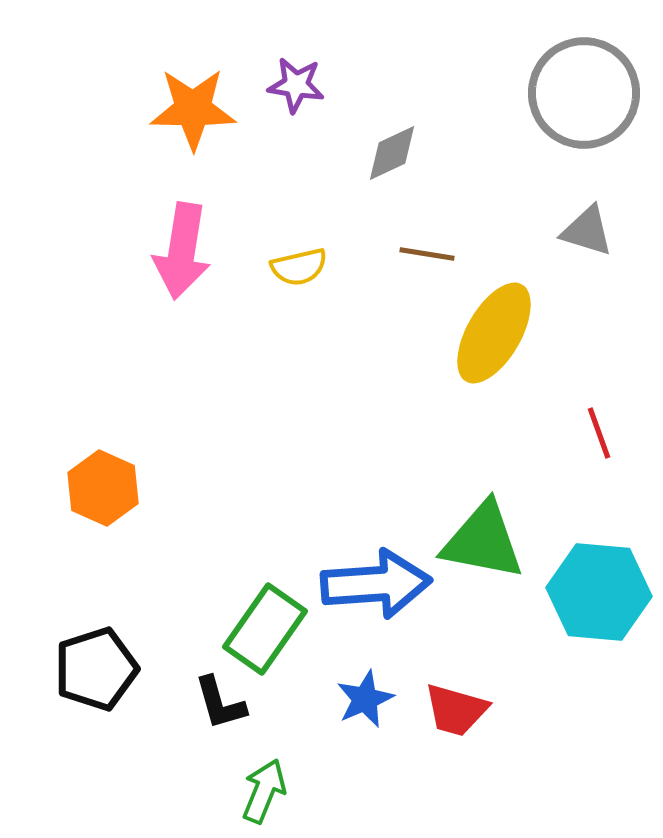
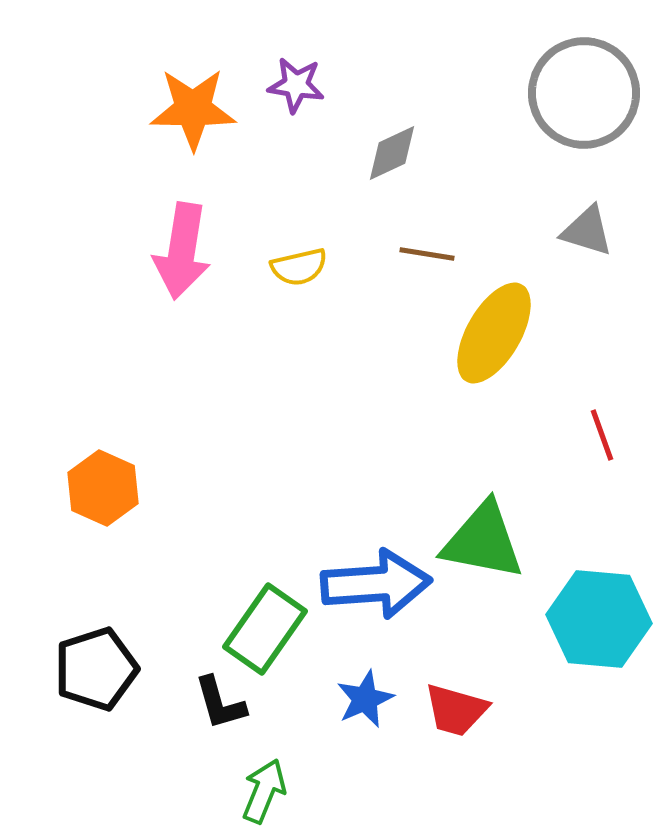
red line: moved 3 px right, 2 px down
cyan hexagon: moved 27 px down
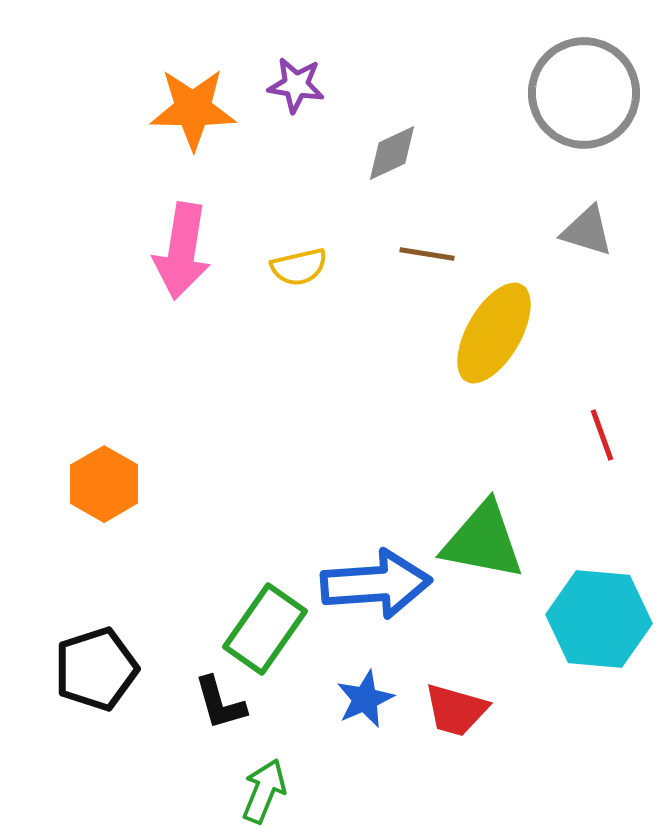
orange hexagon: moved 1 px right, 4 px up; rotated 6 degrees clockwise
